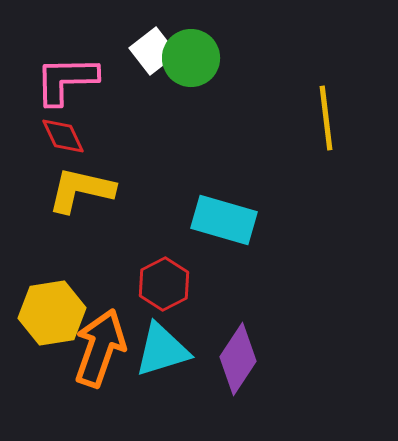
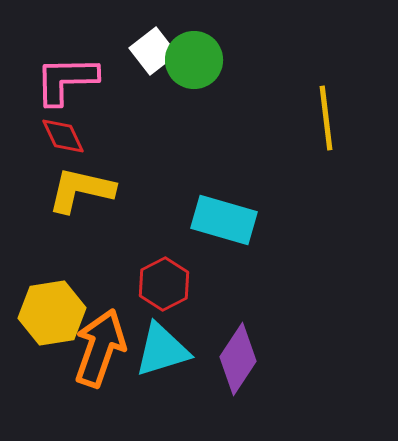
green circle: moved 3 px right, 2 px down
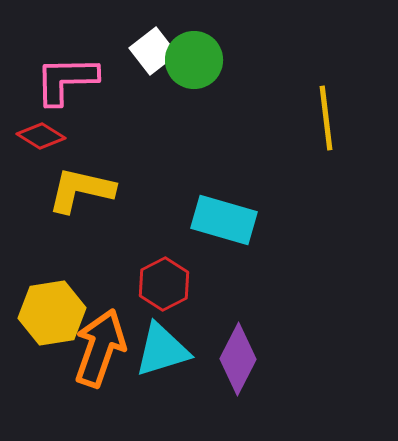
red diamond: moved 22 px left; rotated 33 degrees counterclockwise
purple diamond: rotated 6 degrees counterclockwise
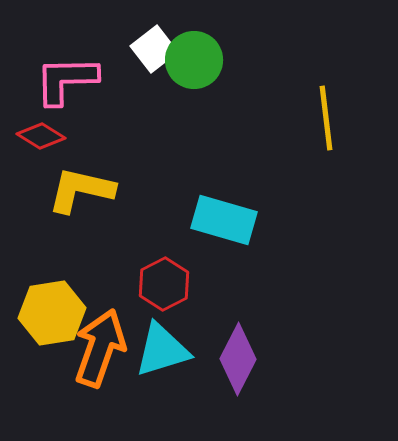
white square: moved 1 px right, 2 px up
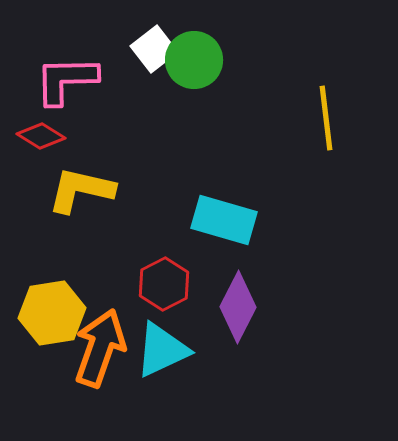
cyan triangle: rotated 8 degrees counterclockwise
purple diamond: moved 52 px up
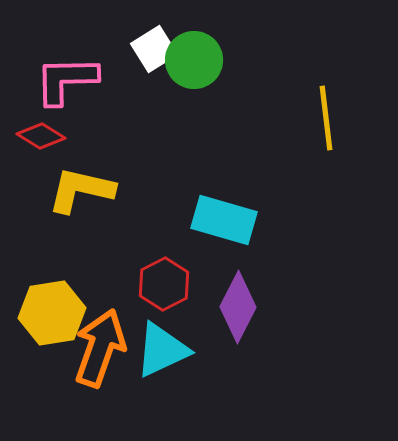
white square: rotated 6 degrees clockwise
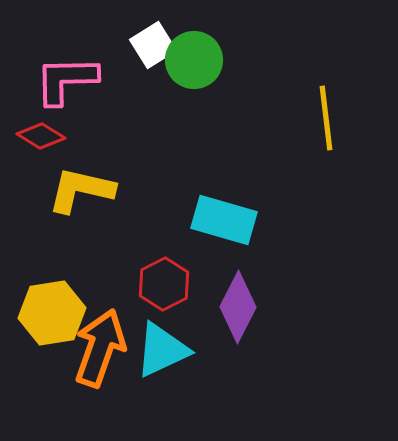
white square: moved 1 px left, 4 px up
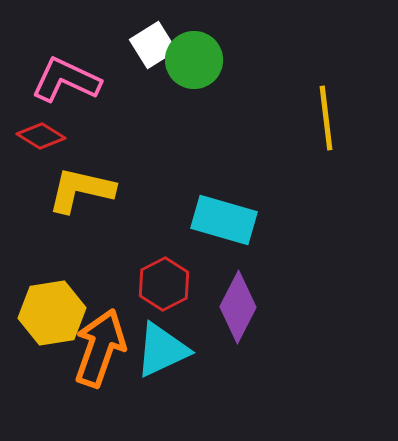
pink L-shape: rotated 26 degrees clockwise
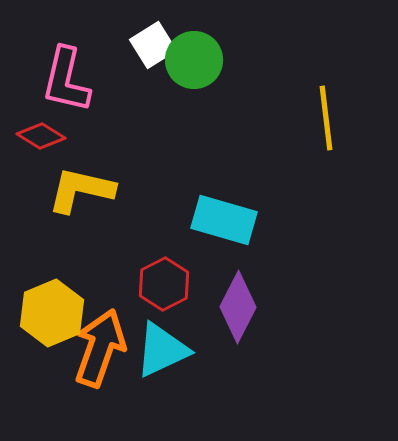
pink L-shape: rotated 102 degrees counterclockwise
yellow hexagon: rotated 14 degrees counterclockwise
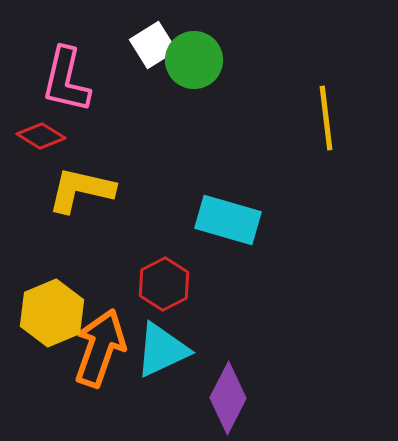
cyan rectangle: moved 4 px right
purple diamond: moved 10 px left, 91 px down
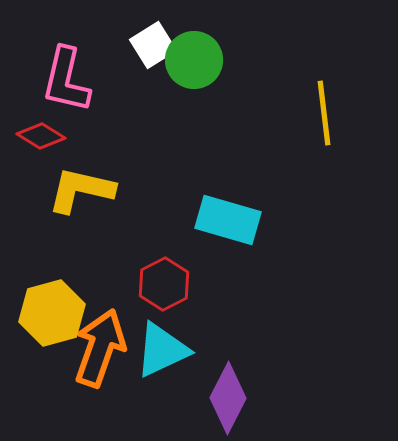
yellow line: moved 2 px left, 5 px up
yellow hexagon: rotated 8 degrees clockwise
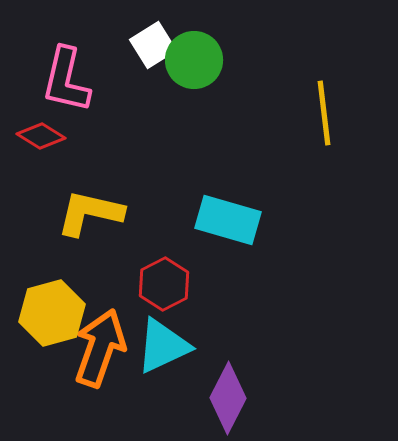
yellow L-shape: moved 9 px right, 23 px down
cyan triangle: moved 1 px right, 4 px up
